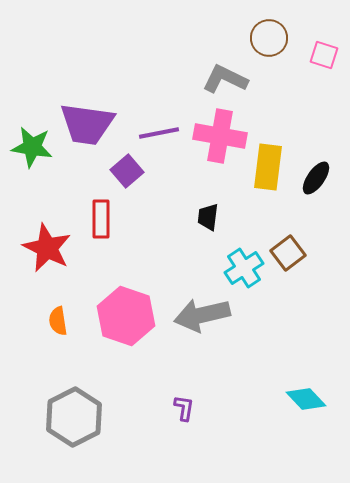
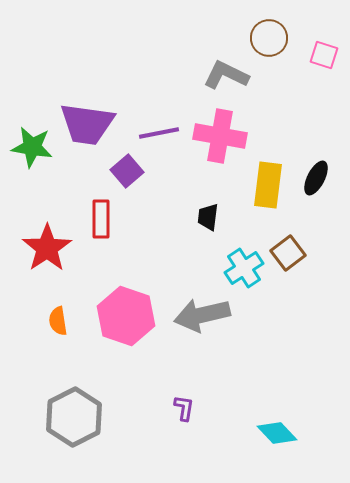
gray L-shape: moved 1 px right, 4 px up
yellow rectangle: moved 18 px down
black ellipse: rotated 8 degrees counterclockwise
red star: rotated 12 degrees clockwise
cyan diamond: moved 29 px left, 34 px down
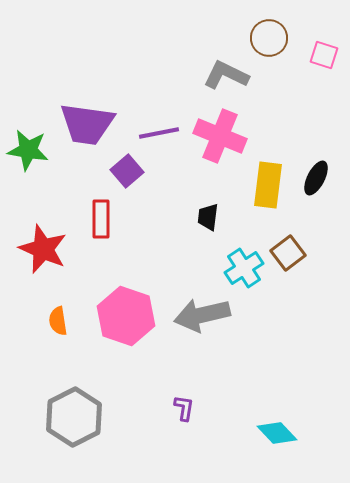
pink cross: rotated 12 degrees clockwise
green star: moved 4 px left, 3 px down
red star: moved 4 px left, 1 px down; rotated 15 degrees counterclockwise
